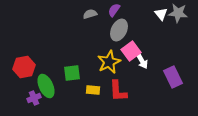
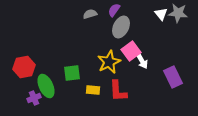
gray ellipse: moved 2 px right, 3 px up
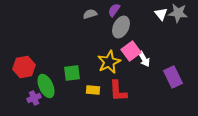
white arrow: moved 2 px right, 2 px up
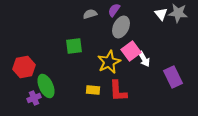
green square: moved 2 px right, 27 px up
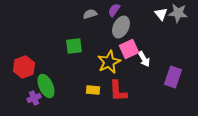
pink square: moved 2 px left, 2 px up; rotated 12 degrees clockwise
red hexagon: rotated 10 degrees counterclockwise
purple rectangle: rotated 45 degrees clockwise
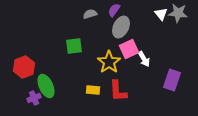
yellow star: rotated 10 degrees counterclockwise
purple rectangle: moved 1 px left, 3 px down
